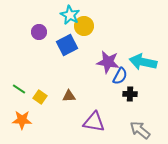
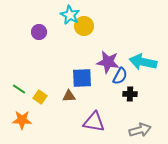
blue square: moved 15 px right, 33 px down; rotated 25 degrees clockwise
gray arrow: rotated 125 degrees clockwise
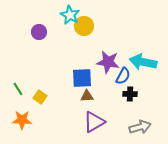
blue semicircle: moved 3 px right
green line: moved 1 px left; rotated 24 degrees clockwise
brown triangle: moved 18 px right
purple triangle: rotated 40 degrees counterclockwise
gray arrow: moved 3 px up
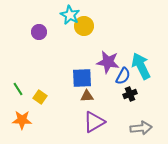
cyan arrow: moved 2 px left, 4 px down; rotated 52 degrees clockwise
black cross: rotated 24 degrees counterclockwise
gray arrow: moved 1 px right, 1 px down; rotated 10 degrees clockwise
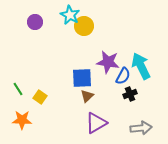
purple circle: moved 4 px left, 10 px up
brown triangle: rotated 40 degrees counterclockwise
purple triangle: moved 2 px right, 1 px down
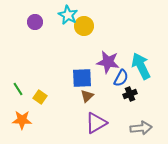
cyan star: moved 2 px left
blue semicircle: moved 2 px left, 2 px down
